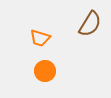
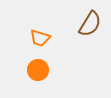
orange circle: moved 7 px left, 1 px up
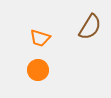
brown semicircle: moved 3 px down
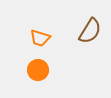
brown semicircle: moved 4 px down
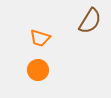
brown semicircle: moved 10 px up
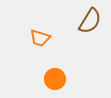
orange circle: moved 17 px right, 9 px down
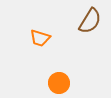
orange circle: moved 4 px right, 4 px down
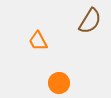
orange trapezoid: moved 2 px left, 3 px down; rotated 45 degrees clockwise
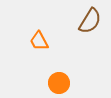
orange trapezoid: moved 1 px right
